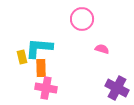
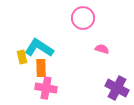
pink circle: moved 1 px right, 1 px up
cyan L-shape: rotated 28 degrees clockwise
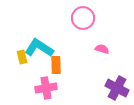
orange rectangle: moved 15 px right, 3 px up
pink cross: rotated 20 degrees counterclockwise
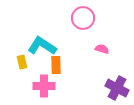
cyan L-shape: moved 3 px right, 2 px up
yellow rectangle: moved 5 px down
pink cross: moved 2 px left, 2 px up; rotated 10 degrees clockwise
